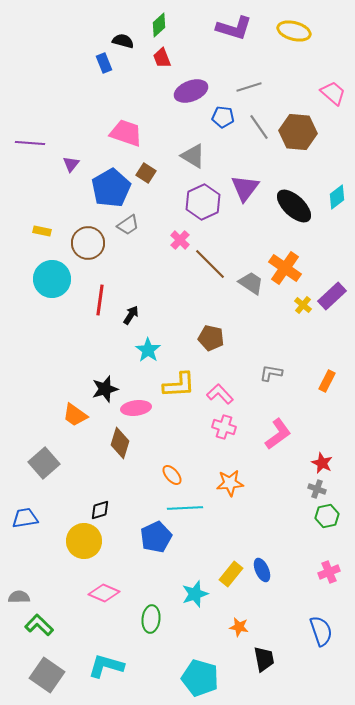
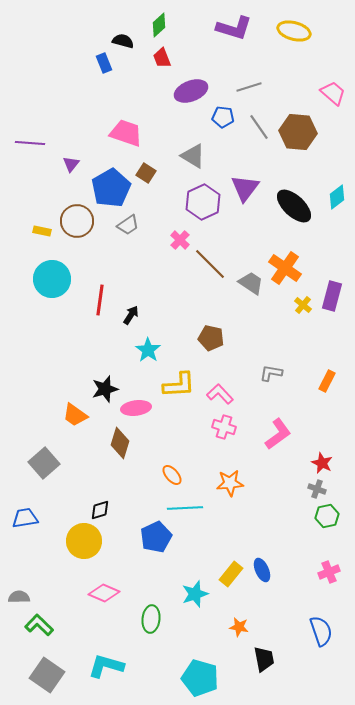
brown circle at (88, 243): moved 11 px left, 22 px up
purple rectangle at (332, 296): rotated 32 degrees counterclockwise
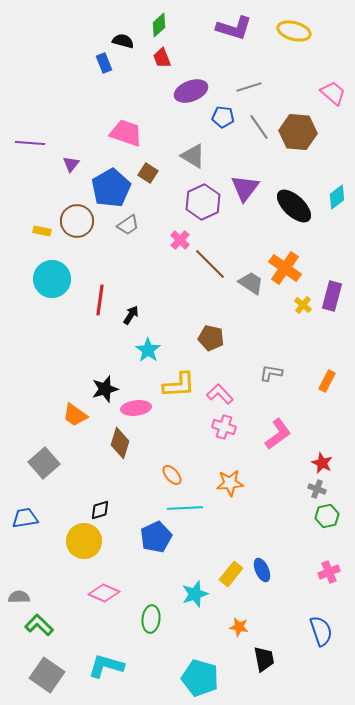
brown square at (146, 173): moved 2 px right
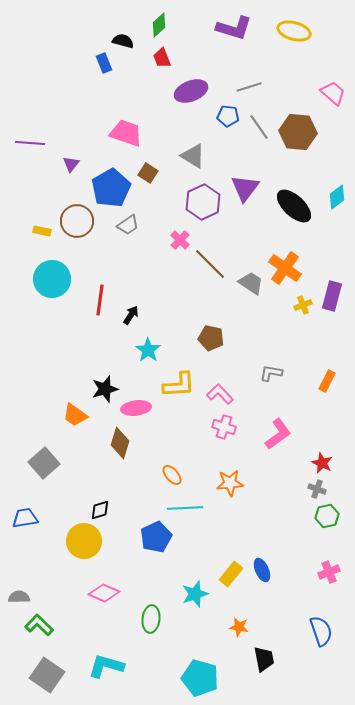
blue pentagon at (223, 117): moved 5 px right, 1 px up
yellow cross at (303, 305): rotated 30 degrees clockwise
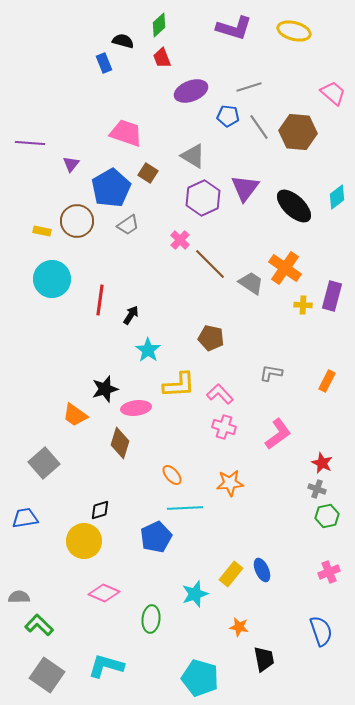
purple hexagon at (203, 202): moved 4 px up
yellow cross at (303, 305): rotated 24 degrees clockwise
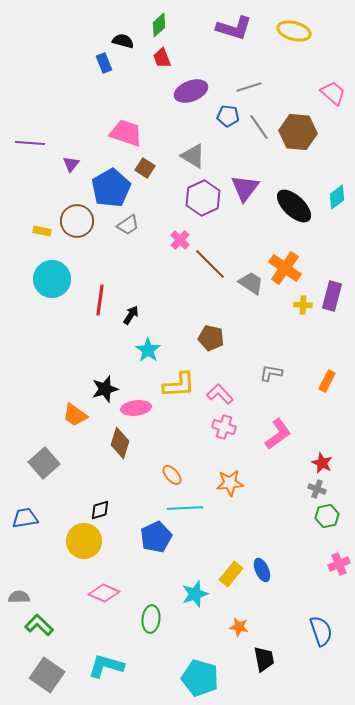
brown square at (148, 173): moved 3 px left, 5 px up
pink cross at (329, 572): moved 10 px right, 8 px up
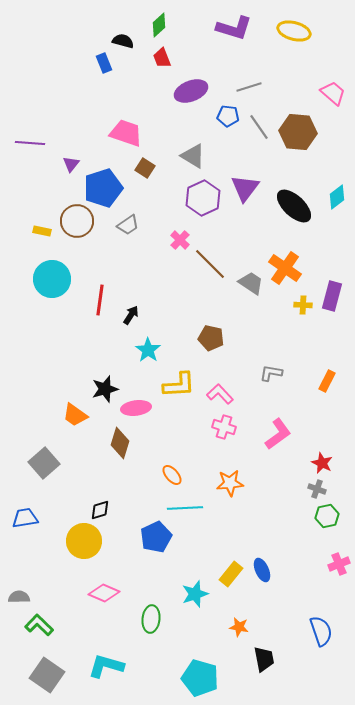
blue pentagon at (111, 188): moved 8 px left; rotated 12 degrees clockwise
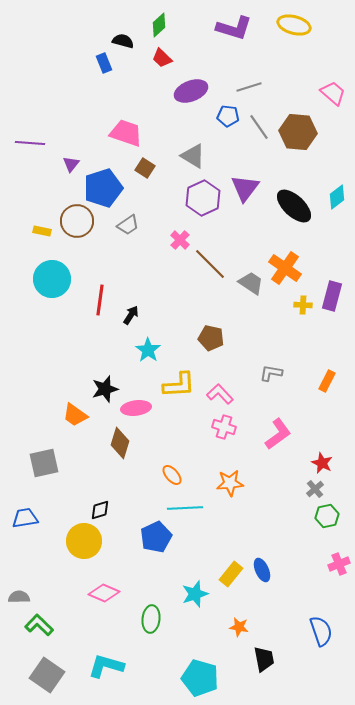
yellow ellipse at (294, 31): moved 6 px up
red trapezoid at (162, 58): rotated 25 degrees counterclockwise
gray square at (44, 463): rotated 28 degrees clockwise
gray cross at (317, 489): moved 2 px left; rotated 30 degrees clockwise
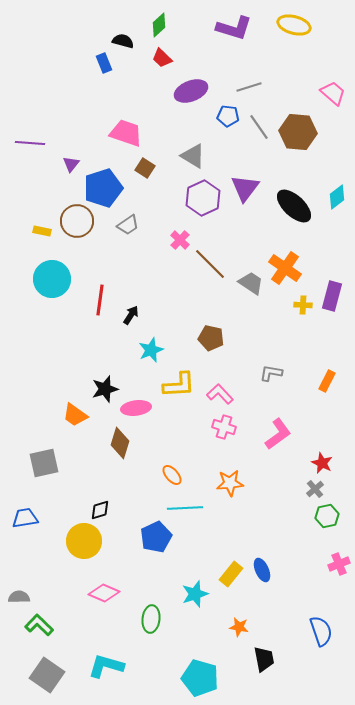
cyan star at (148, 350): moved 3 px right; rotated 15 degrees clockwise
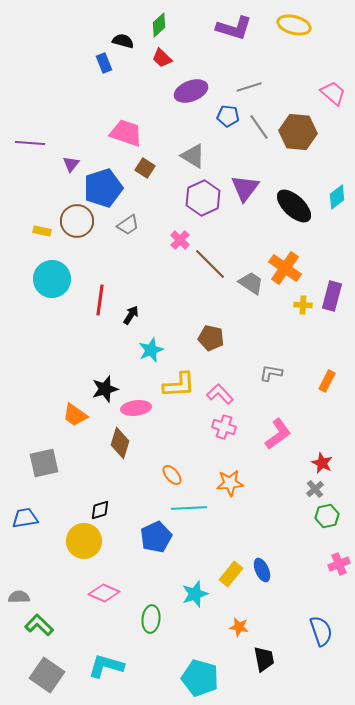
cyan line at (185, 508): moved 4 px right
